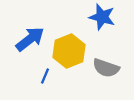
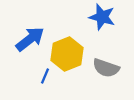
yellow hexagon: moved 2 px left, 3 px down
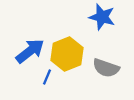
blue arrow: moved 12 px down
blue line: moved 2 px right, 1 px down
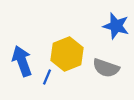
blue star: moved 14 px right, 9 px down
blue arrow: moved 8 px left, 10 px down; rotated 72 degrees counterclockwise
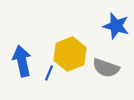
yellow hexagon: moved 3 px right
blue arrow: rotated 8 degrees clockwise
blue line: moved 2 px right, 4 px up
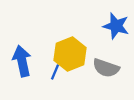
blue line: moved 6 px right, 1 px up
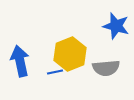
blue arrow: moved 2 px left
gray semicircle: rotated 24 degrees counterclockwise
blue line: rotated 56 degrees clockwise
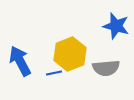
blue arrow: rotated 16 degrees counterclockwise
blue line: moved 1 px left, 1 px down
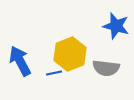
gray semicircle: rotated 12 degrees clockwise
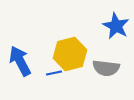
blue star: rotated 12 degrees clockwise
yellow hexagon: rotated 8 degrees clockwise
